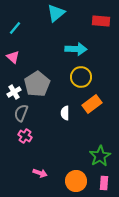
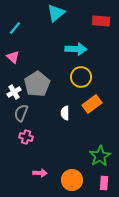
pink cross: moved 1 px right, 1 px down; rotated 16 degrees counterclockwise
pink arrow: rotated 16 degrees counterclockwise
orange circle: moved 4 px left, 1 px up
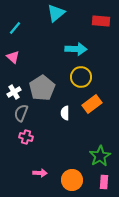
gray pentagon: moved 5 px right, 4 px down
pink rectangle: moved 1 px up
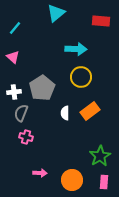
white cross: rotated 24 degrees clockwise
orange rectangle: moved 2 px left, 7 px down
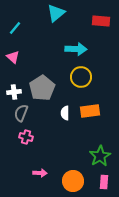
orange rectangle: rotated 30 degrees clockwise
orange circle: moved 1 px right, 1 px down
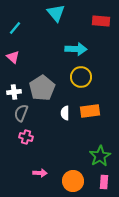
cyan triangle: rotated 30 degrees counterclockwise
